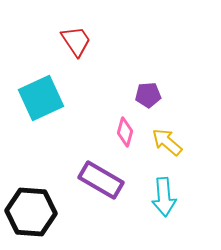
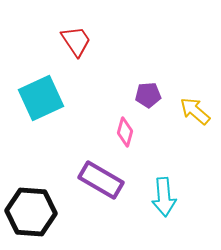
yellow arrow: moved 28 px right, 31 px up
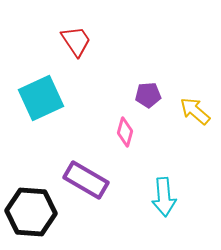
purple rectangle: moved 15 px left
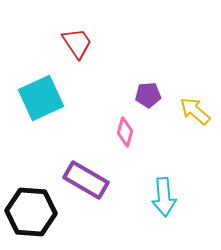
red trapezoid: moved 1 px right, 2 px down
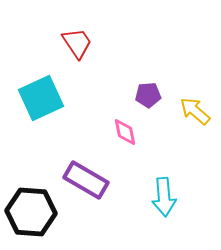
pink diamond: rotated 28 degrees counterclockwise
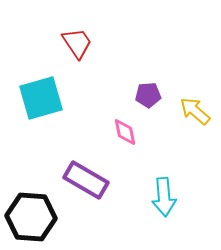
cyan square: rotated 9 degrees clockwise
black hexagon: moved 5 px down
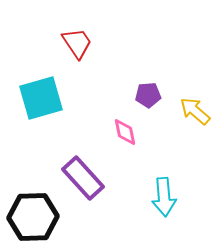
purple rectangle: moved 3 px left, 2 px up; rotated 18 degrees clockwise
black hexagon: moved 2 px right; rotated 6 degrees counterclockwise
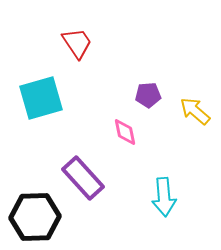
black hexagon: moved 2 px right
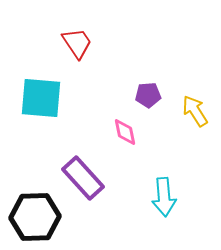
cyan square: rotated 21 degrees clockwise
yellow arrow: rotated 16 degrees clockwise
